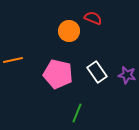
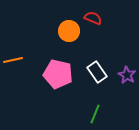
purple star: rotated 18 degrees clockwise
green line: moved 18 px right, 1 px down
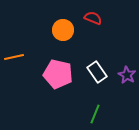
orange circle: moved 6 px left, 1 px up
orange line: moved 1 px right, 3 px up
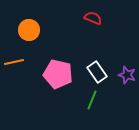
orange circle: moved 34 px left
orange line: moved 5 px down
purple star: rotated 12 degrees counterclockwise
green line: moved 3 px left, 14 px up
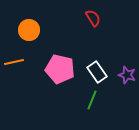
red semicircle: rotated 36 degrees clockwise
pink pentagon: moved 2 px right, 5 px up
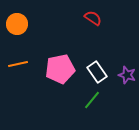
red semicircle: rotated 24 degrees counterclockwise
orange circle: moved 12 px left, 6 px up
orange line: moved 4 px right, 2 px down
pink pentagon: rotated 24 degrees counterclockwise
green line: rotated 18 degrees clockwise
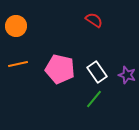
red semicircle: moved 1 px right, 2 px down
orange circle: moved 1 px left, 2 px down
pink pentagon: rotated 24 degrees clockwise
green line: moved 2 px right, 1 px up
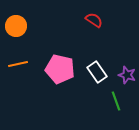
green line: moved 22 px right, 2 px down; rotated 60 degrees counterclockwise
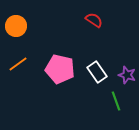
orange line: rotated 24 degrees counterclockwise
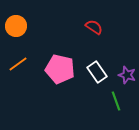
red semicircle: moved 7 px down
